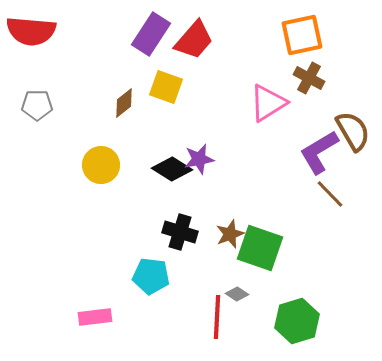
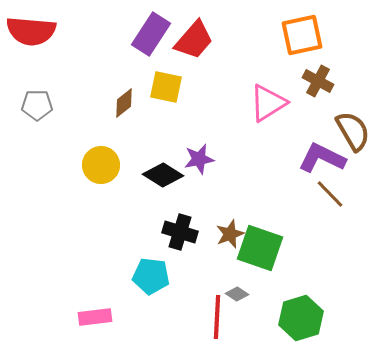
brown cross: moved 9 px right, 3 px down
yellow square: rotated 8 degrees counterclockwise
purple L-shape: moved 3 px right, 6 px down; rotated 57 degrees clockwise
black diamond: moved 9 px left, 6 px down
green hexagon: moved 4 px right, 3 px up
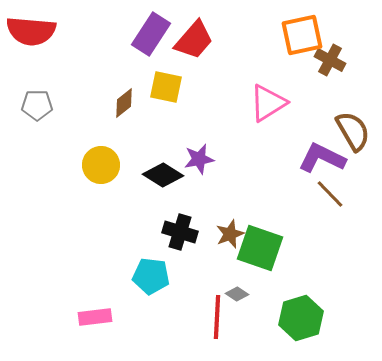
brown cross: moved 12 px right, 21 px up
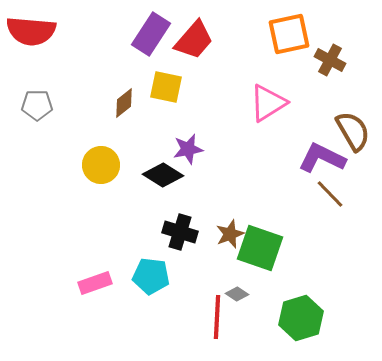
orange square: moved 13 px left, 1 px up
purple star: moved 11 px left, 10 px up
pink rectangle: moved 34 px up; rotated 12 degrees counterclockwise
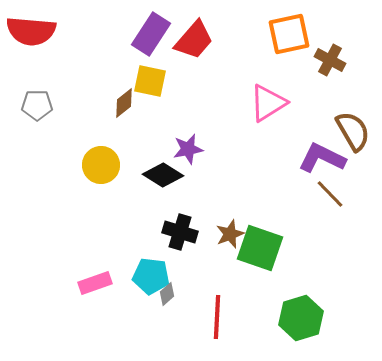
yellow square: moved 16 px left, 6 px up
gray diamond: moved 70 px left; rotated 75 degrees counterclockwise
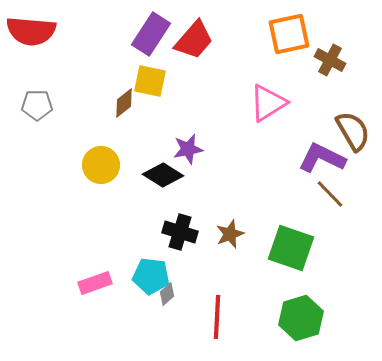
green square: moved 31 px right
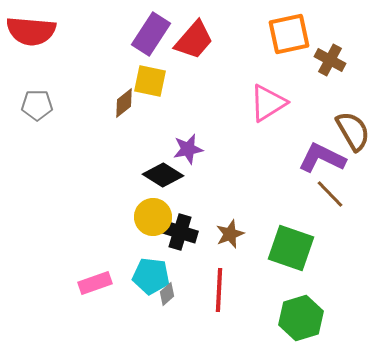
yellow circle: moved 52 px right, 52 px down
red line: moved 2 px right, 27 px up
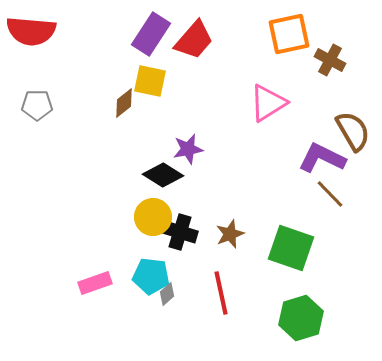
red line: moved 2 px right, 3 px down; rotated 15 degrees counterclockwise
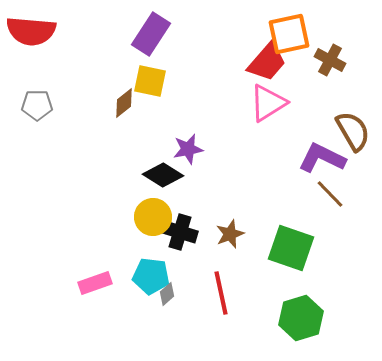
red trapezoid: moved 73 px right, 22 px down
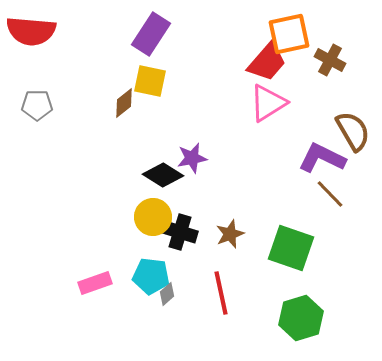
purple star: moved 4 px right, 9 px down
